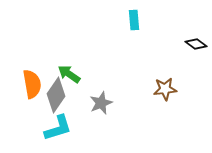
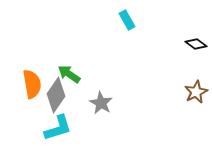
cyan rectangle: moved 7 px left; rotated 24 degrees counterclockwise
brown star: moved 31 px right, 3 px down; rotated 20 degrees counterclockwise
gray star: rotated 20 degrees counterclockwise
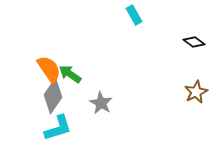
cyan rectangle: moved 7 px right, 5 px up
black diamond: moved 2 px left, 2 px up
green arrow: moved 1 px right
orange semicircle: moved 17 px right, 15 px up; rotated 24 degrees counterclockwise
gray diamond: moved 3 px left, 1 px down
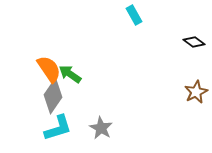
gray star: moved 25 px down
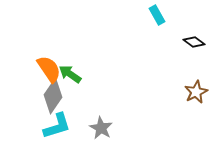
cyan rectangle: moved 23 px right
cyan L-shape: moved 1 px left, 2 px up
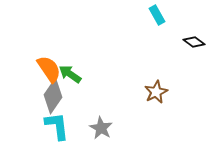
brown star: moved 40 px left
cyan L-shape: rotated 80 degrees counterclockwise
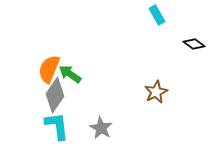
black diamond: moved 2 px down
orange semicircle: rotated 124 degrees counterclockwise
gray diamond: moved 2 px right, 1 px up
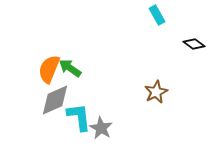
green arrow: moved 6 px up
gray diamond: moved 5 px down; rotated 32 degrees clockwise
cyan L-shape: moved 22 px right, 9 px up
